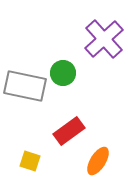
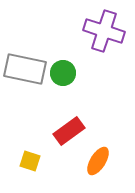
purple cross: moved 8 px up; rotated 30 degrees counterclockwise
gray rectangle: moved 17 px up
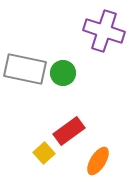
yellow square: moved 14 px right, 8 px up; rotated 30 degrees clockwise
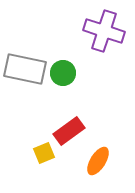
yellow square: rotated 20 degrees clockwise
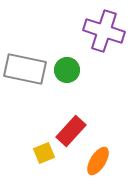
green circle: moved 4 px right, 3 px up
red rectangle: moved 2 px right; rotated 12 degrees counterclockwise
